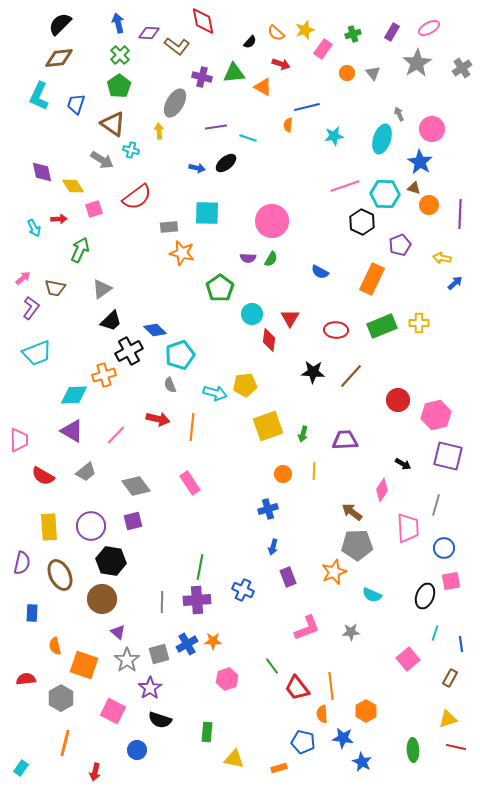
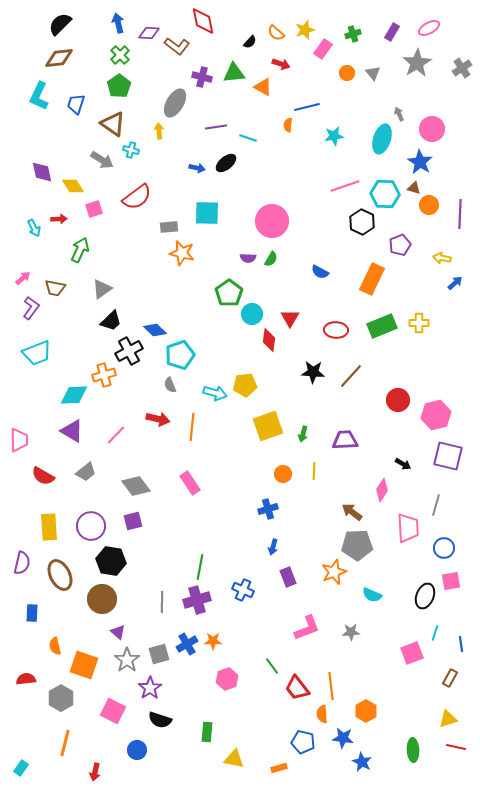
green pentagon at (220, 288): moved 9 px right, 5 px down
purple cross at (197, 600): rotated 12 degrees counterclockwise
pink square at (408, 659): moved 4 px right, 6 px up; rotated 20 degrees clockwise
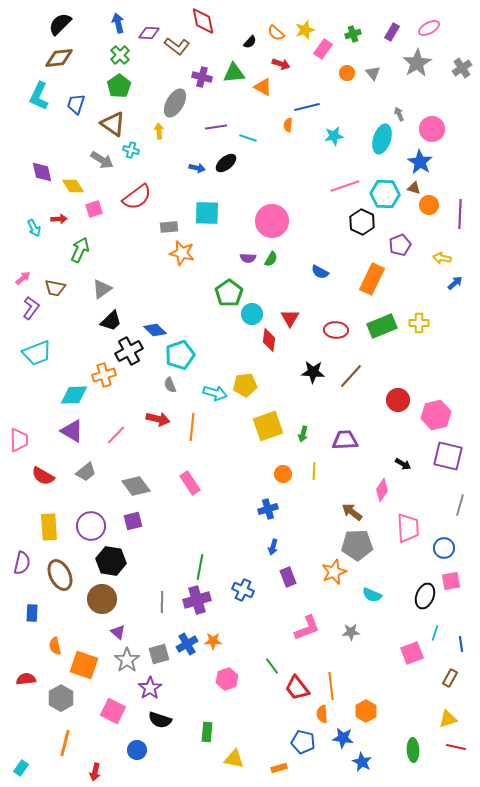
gray line at (436, 505): moved 24 px right
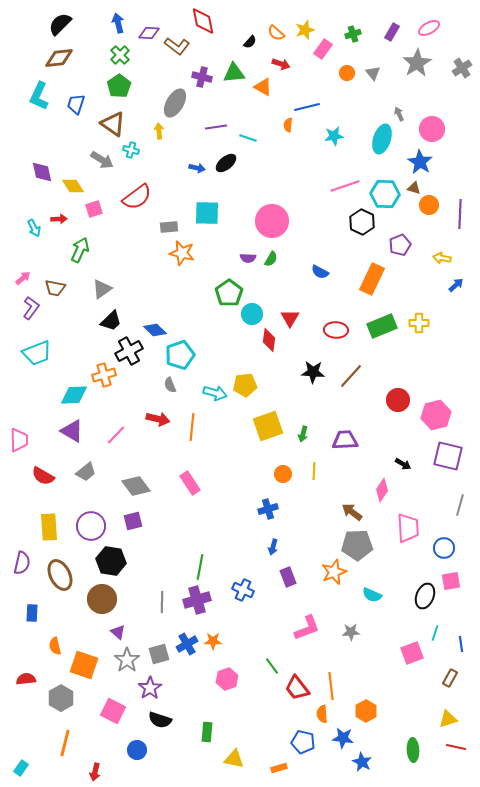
blue arrow at (455, 283): moved 1 px right, 2 px down
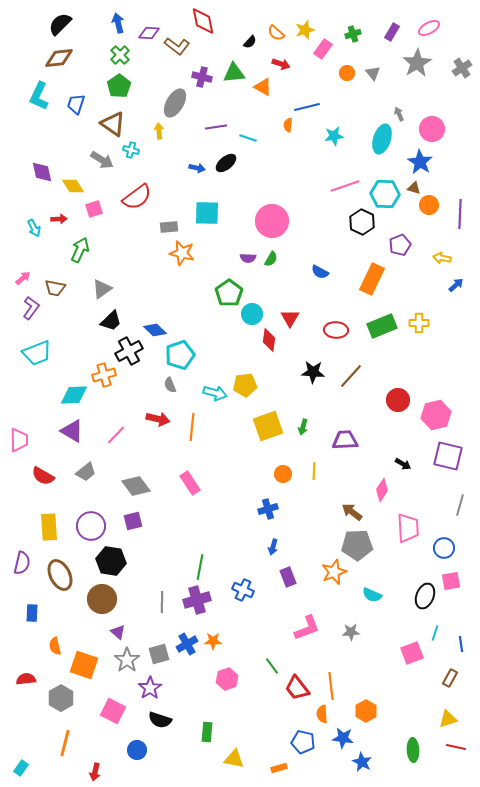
green arrow at (303, 434): moved 7 px up
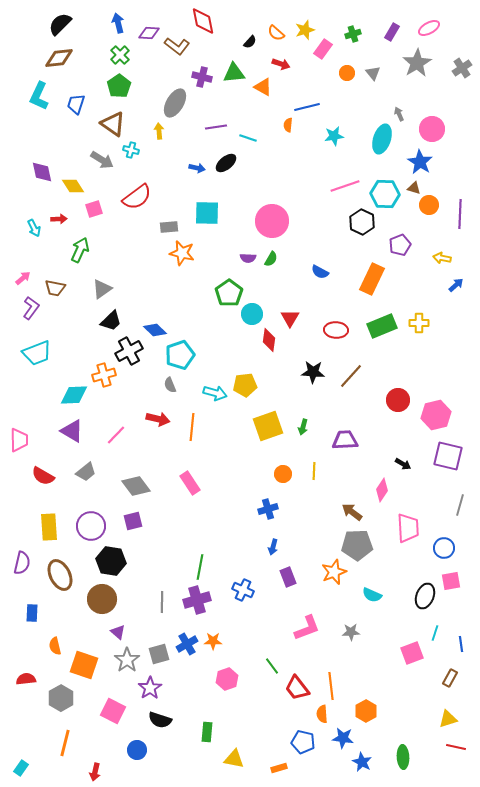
green ellipse at (413, 750): moved 10 px left, 7 px down
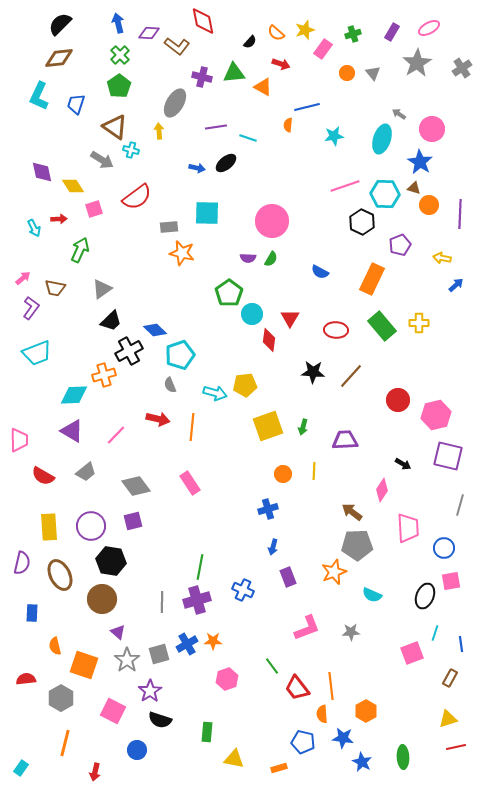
gray arrow at (399, 114): rotated 32 degrees counterclockwise
brown triangle at (113, 124): moved 2 px right, 3 px down
green rectangle at (382, 326): rotated 72 degrees clockwise
purple star at (150, 688): moved 3 px down
red line at (456, 747): rotated 24 degrees counterclockwise
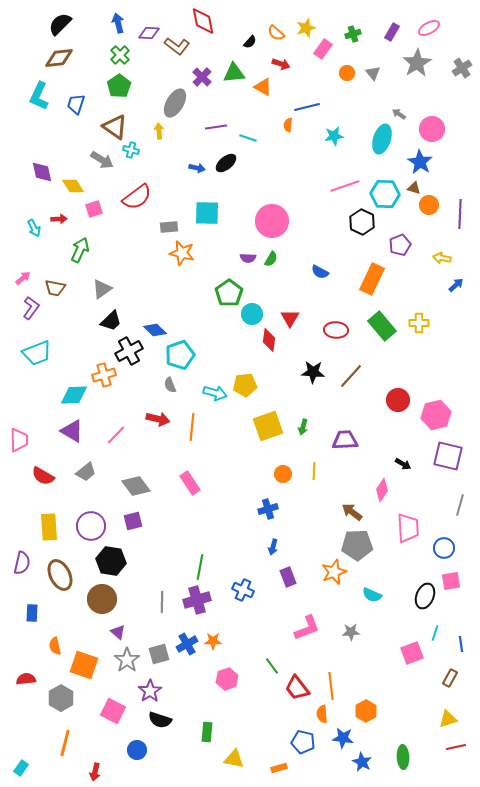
yellow star at (305, 30): moved 1 px right, 2 px up
purple cross at (202, 77): rotated 30 degrees clockwise
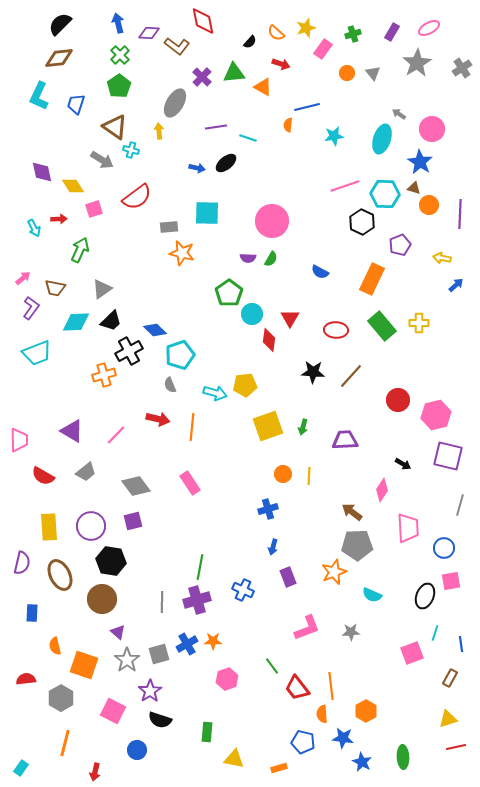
cyan diamond at (74, 395): moved 2 px right, 73 px up
yellow line at (314, 471): moved 5 px left, 5 px down
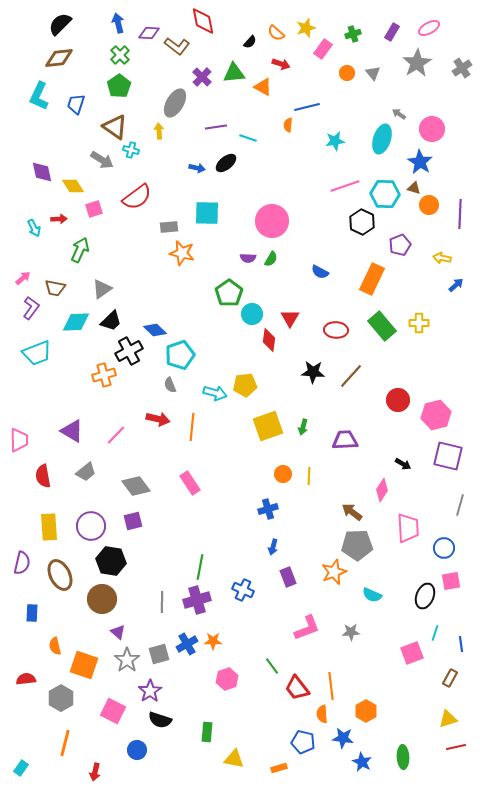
cyan star at (334, 136): moved 1 px right, 5 px down
red semicircle at (43, 476): rotated 50 degrees clockwise
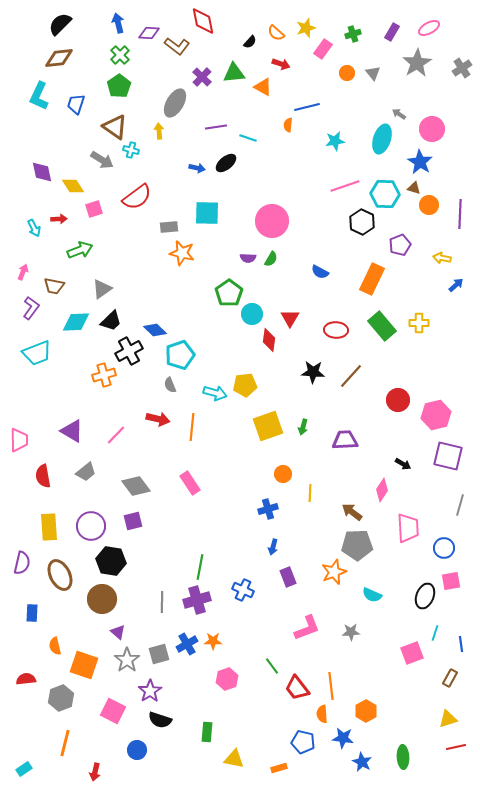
green arrow at (80, 250): rotated 45 degrees clockwise
pink arrow at (23, 278): moved 6 px up; rotated 28 degrees counterclockwise
brown trapezoid at (55, 288): moved 1 px left, 2 px up
yellow line at (309, 476): moved 1 px right, 17 px down
gray hexagon at (61, 698): rotated 10 degrees clockwise
cyan rectangle at (21, 768): moved 3 px right, 1 px down; rotated 21 degrees clockwise
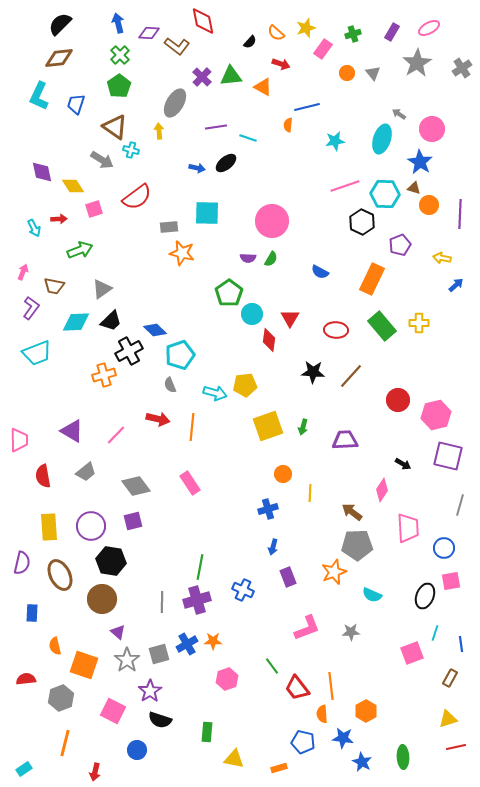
green triangle at (234, 73): moved 3 px left, 3 px down
